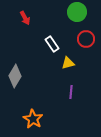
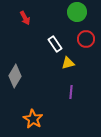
white rectangle: moved 3 px right
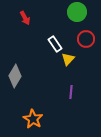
yellow triangle: moved 4 px up; rotated 32 degrees counterclockwise
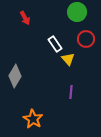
yellow triangle: rotated 24 degrees counterclockwise
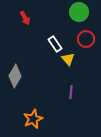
green circle: moved 2 px right
orange star: rotated 18 degrees clockwise
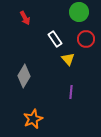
white rectangle: moved 5 px up
gray diamond: moved 9 px right
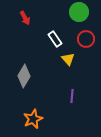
purple line: moved 1 px right, 4 px down
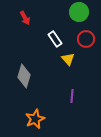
gray diamond: rotated 15 degrees counterclockwise
orange star: moved 2 px right
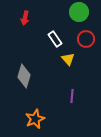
red arrow: rotated 40 degrees clockwise
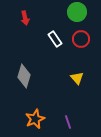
green circle: moved 2 px left
red arrow: rotated 24 degrees counterclockwise
red circle: moved 5 px left
yellow triangle: moved 9 px right, 19 px down
purple line: moved 4 px left, 26 px down; rotated 24 degrees counterclockwise
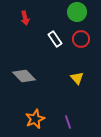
gray diamond: rotated 60 degrees counterclockwise
